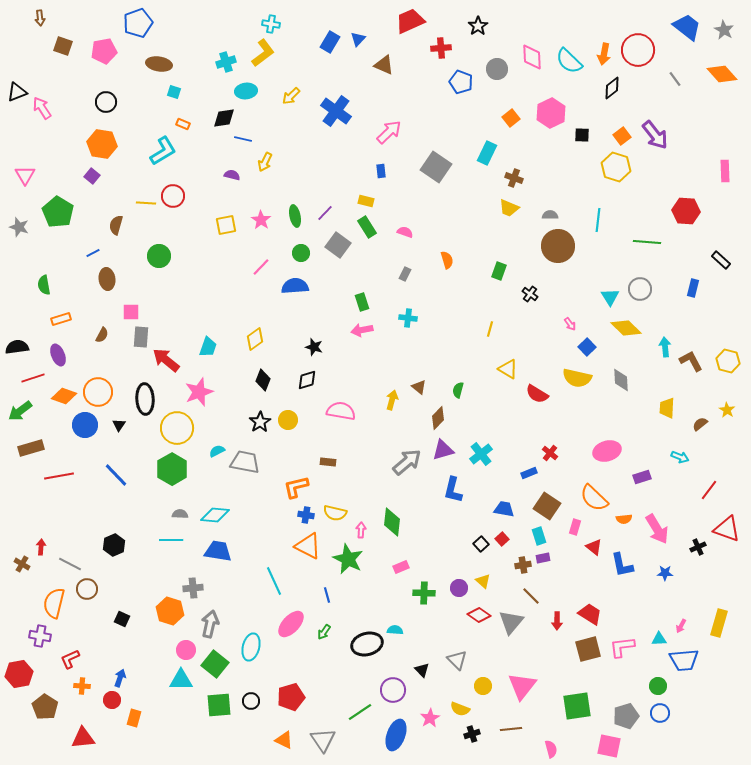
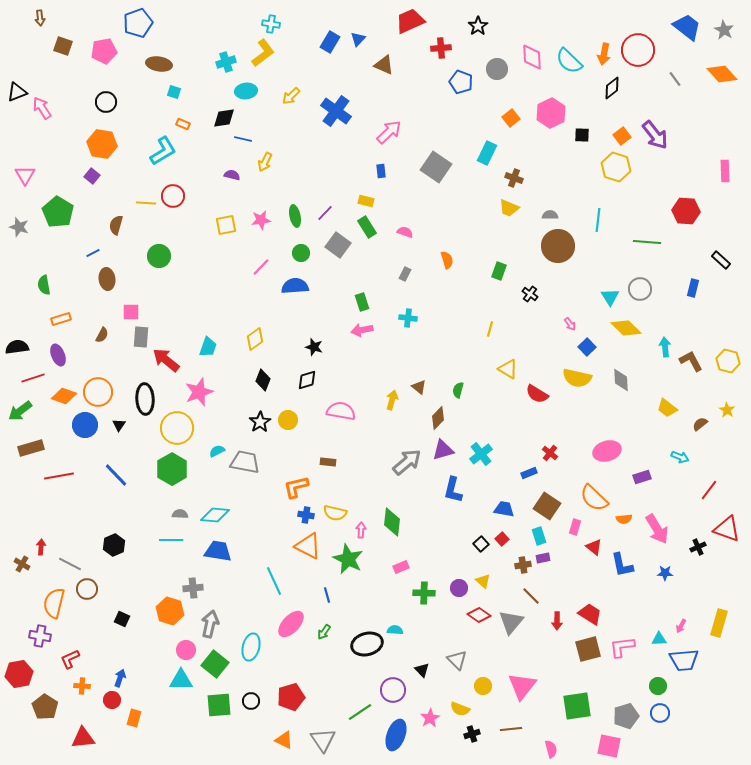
pink star at (261, 220): rotated 30 degrees clockwise
yellow trapezoid at (667, 408): rotated 55 degrees counterclockwise
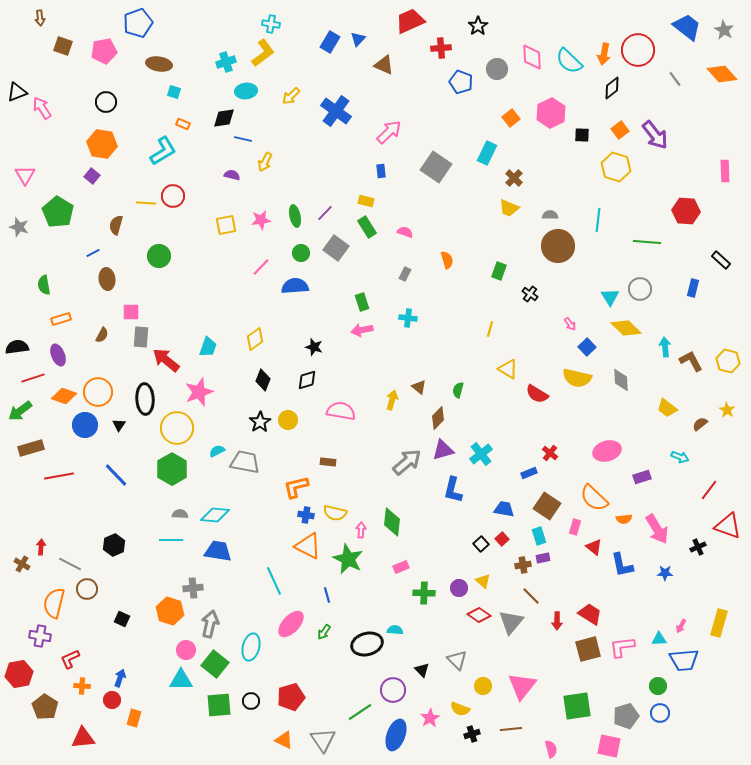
orange square at (622, 136): moved 2 px left, 6 px up
brown cross at (514, 178): rotated 24 degrees clockwise
gray square at (338, 245): moved 2 px left, 3 px down
red triangle at (727, 529): moved 1 px right, 3 px up
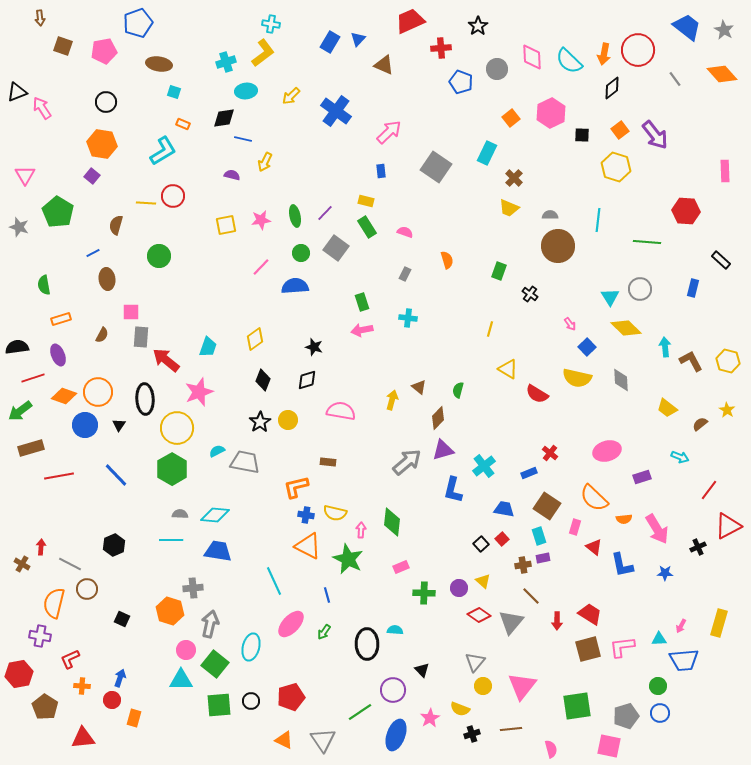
cyan cross at (481, 454): moved 3 px right, 12 px down
red triangle at (728, 526): rotated 48 degrees counterclockwise
black ellipse at (367, 644): rotated 76 degrees counterclockwise
gray triangle at (457, 660): moved 18 px right, 2 px down; rotated 25 degrees clockwise
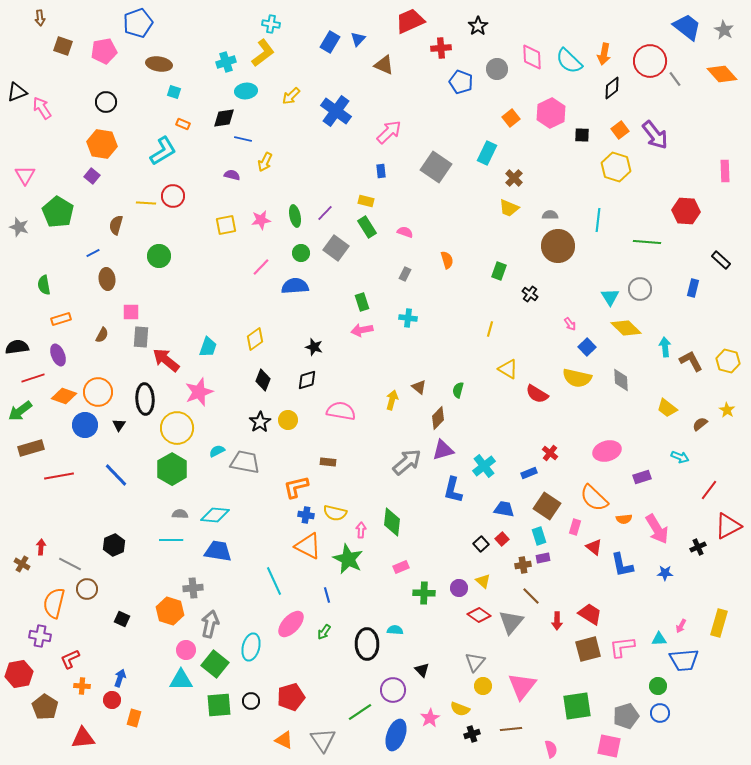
red circle at (638, 50): moved 12 px right, 11 px down
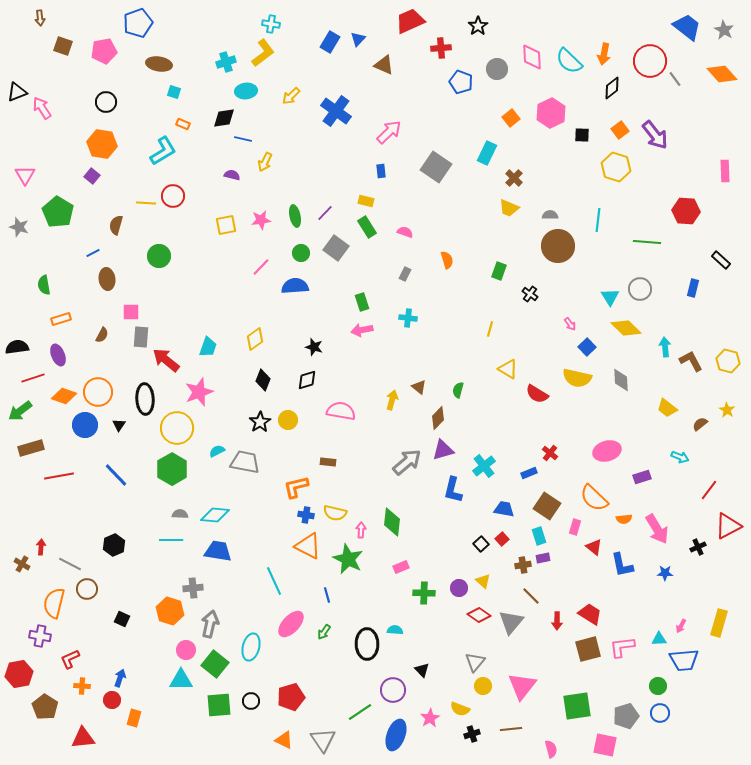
pink square at (609, 746): moved 4 px left, 1 px up
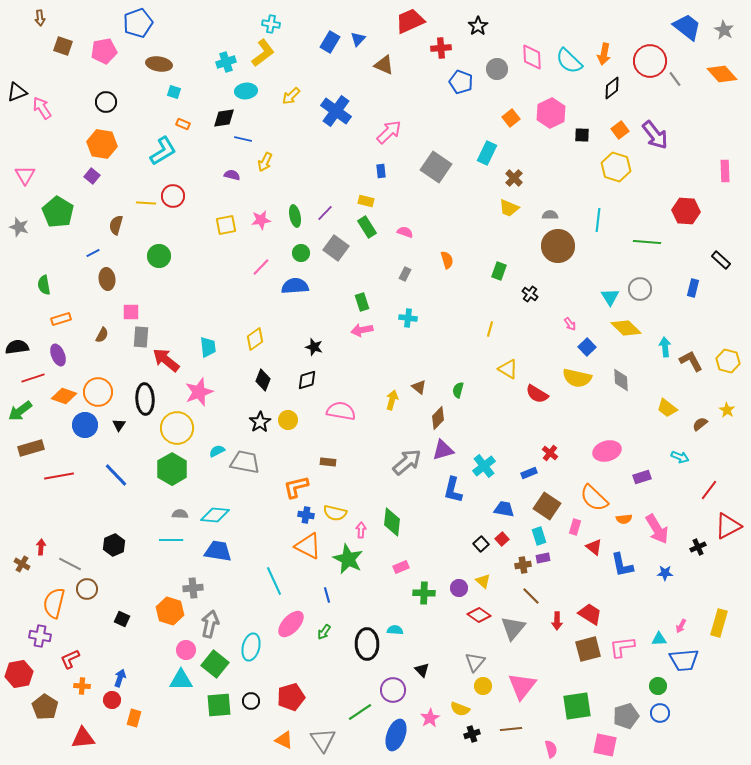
cyan trapezoid at (208, 347): rotated 25 degrees counterclockwise
gray triangle at (511, 622): moved 2 px right, 6 px down
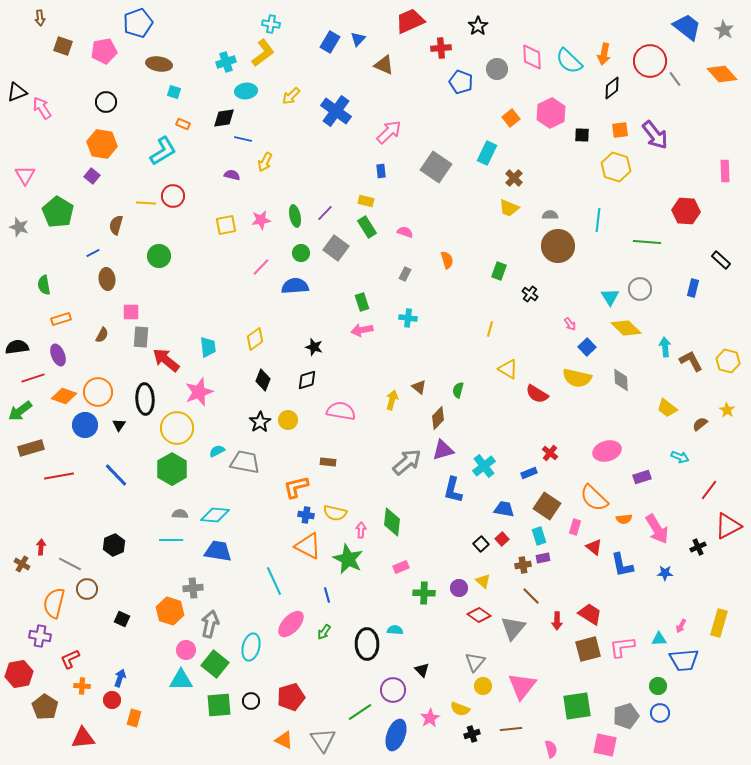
orange square at (620, 130): rotated 30 degrees clockwise
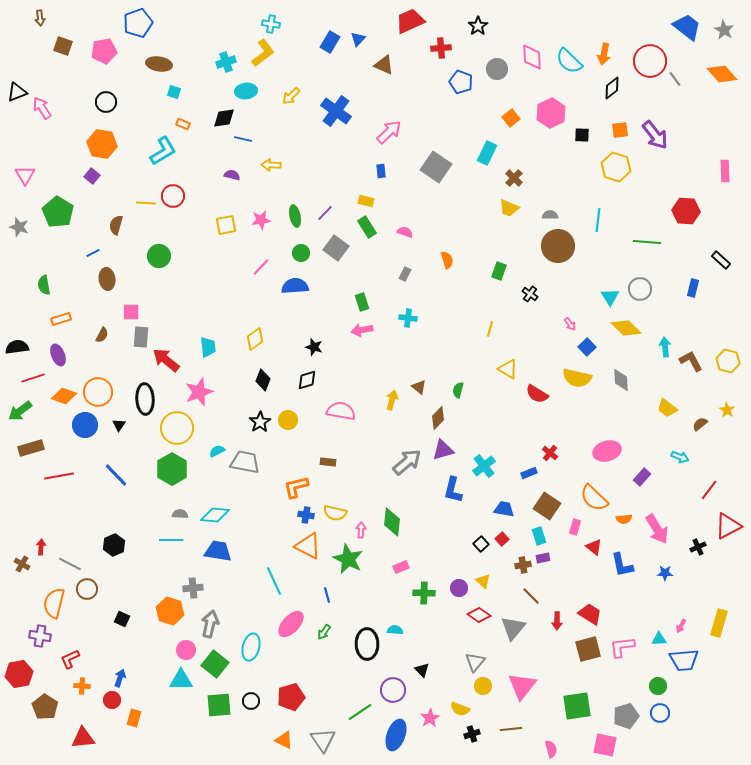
yellow arrow at (265, 162): moved 6 px right, 3 px down; rotated 66 degrees clockwise
purple rectangle at (642, 477): rotated 30 degrees counterclockwise
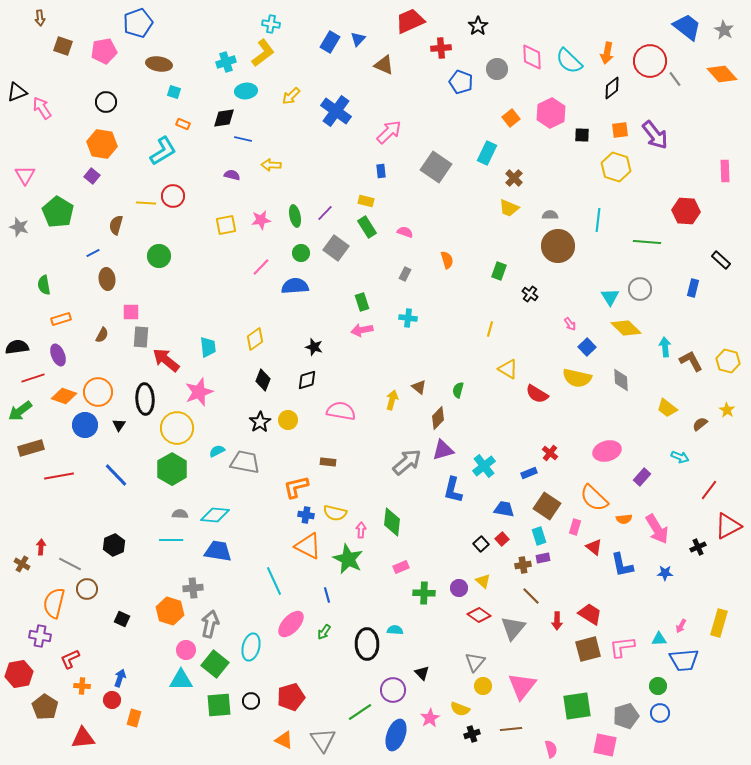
orange arrow at (604, 54): moved 3 px right, 1 px up
black triangle at (422, 670): moved 3 px down
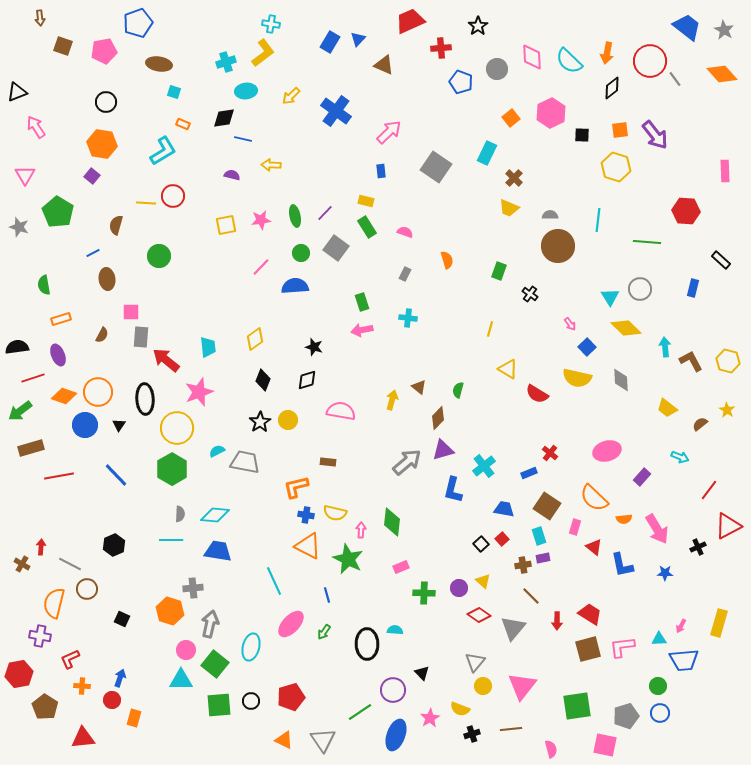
pink arrow at (42, 108): moved 6 px left, 19 px down
gray semicircle at (180, 514): rotated 91 degrees clockwise
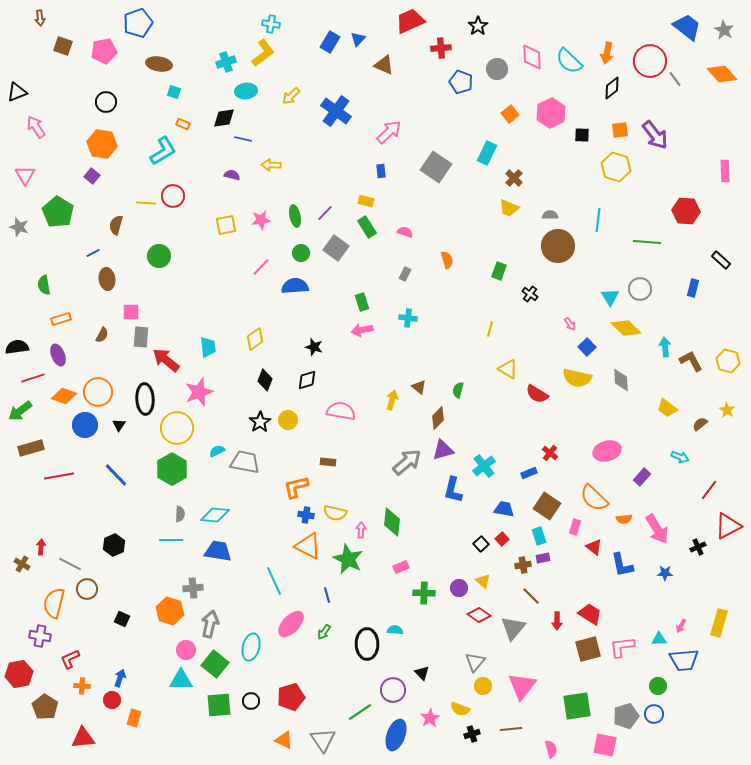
orange square at (511, 118): moved 1 px left, 4 px up
black diamond at (263, 380): moved 2 px right
blue circle at (660, 713): moved 6 px left, 1 px down
